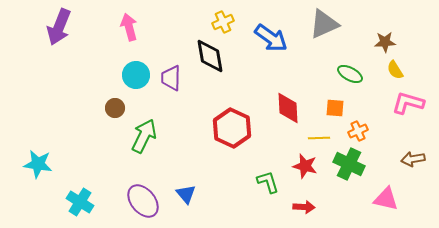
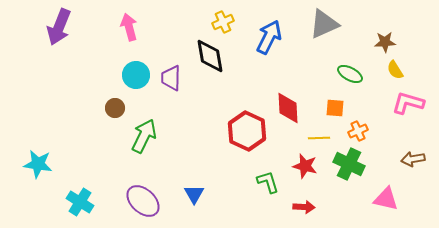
blue arrow: moved 2 px left, 1 px up; rotated 100 degrees counterclockwise
red hexagon: moved 15 px right, 3 px down
blue triangle: moved 8 px right; rotated 10 degrees clockwise
purple ellipse: rotated 8 degrees counterclockwise
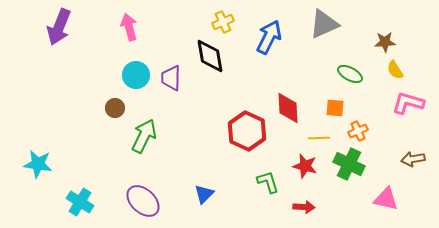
blue triangle: moved 10 px right; rotated 15 degrees clockwise
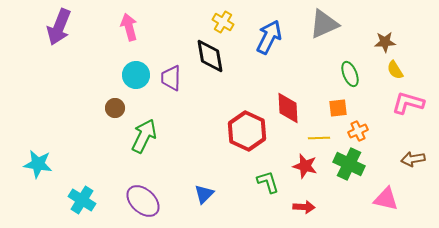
yellow cross: rotated 35 degrees counterclockwise
green ellipse: rotated 40 degrees clockwise
orange square: moved 3 px right; rotated 12 degrees counterclockwise
cyan cross: moved 2 px right, 2 px up
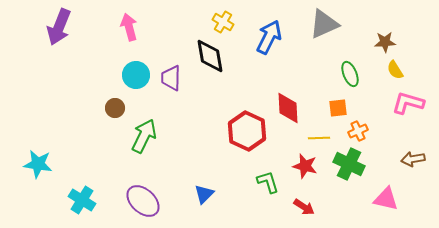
red arrow: rotated 30 degrees clockwise
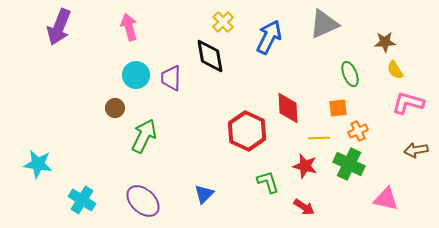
yellow cross: rotated 15 degrees clockwise
brown arrow: moved 3 px right, 9 px up
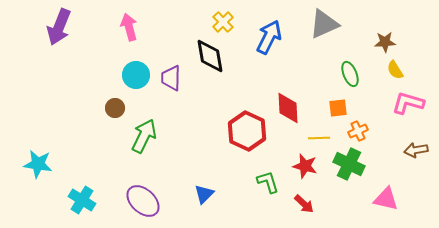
red arrow: moved 3 px up; rotated 10 degrees clockwise
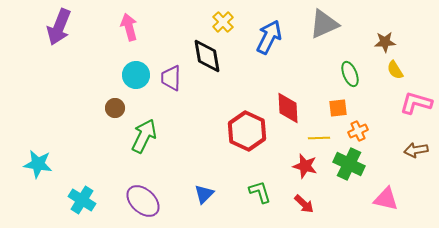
black diamond: moved 3 px left
pink L-shape: moved 8 px right
green L-shape: moved 8 px left, 10 px down
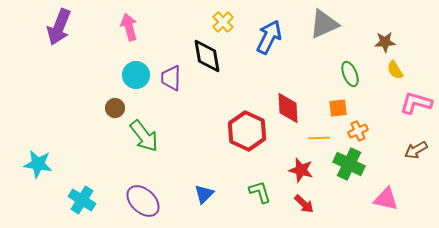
green arrow: rotated 116 degrees clockwise
brown arrow: rotated 20 degrees counterclockwise
red star: moved 4 px left, 4 px down
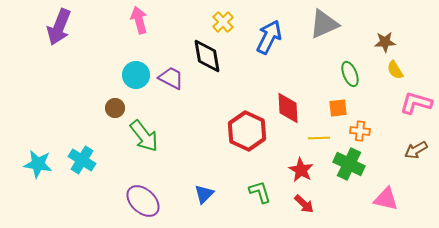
pink arrow: moved 10 px right, 7 px up
purple trapezoid: rotated 116 degrees clockwise
orange cross: moved 2 px right; rotated 30 degrees clockwise
red star: rotated 15 degrees clockwise
cyan cross: moved 40 px up
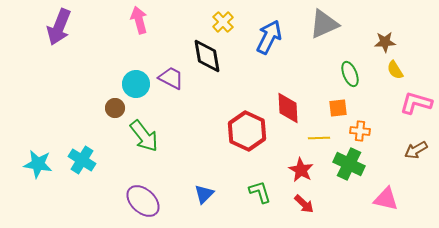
cyan circle: moved 9 px down
